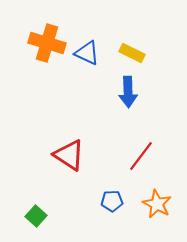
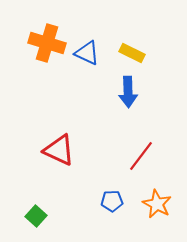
red triangle: moved 10 px left, 5 px up; rotated 8 degrees counterclockwise
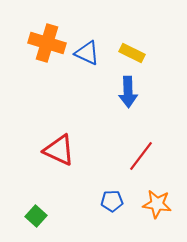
orange star: rotated 20 degrees counterclockwise
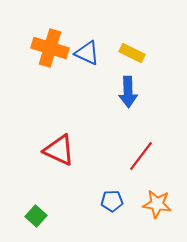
orange cross: moved 3 px right, 5 px down
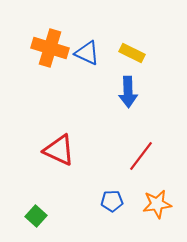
orange star: rotated 16 degrees counterclockwise
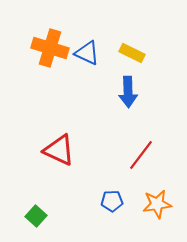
red line: moved 1 px up
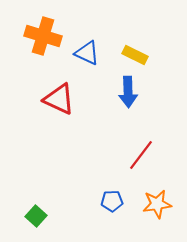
orange cross: moved 7 px left, 12 px up
yellow rectangle: moved 3 px right, 2 px down
red triangle: moved 51 px up
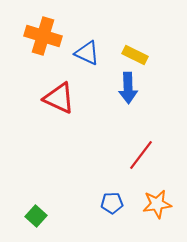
blue arrow: moved 4 px up
red triangle: moved 1 px up
blue pentagon: moved 2 px down
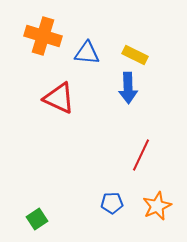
blue triangle: rotated 20 degrees counterclockwise
red line: rotated 12 degrees counterclockwise
orange star: moved 2 px down; rotated 16 degrees counterclockwise
green square: moved 1 px right, 3 px down; rotated 15 degrees clockwise
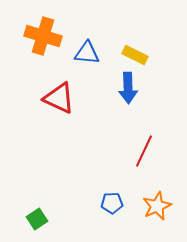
red line: moved 3 px right, 4 px up
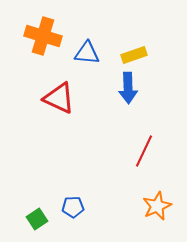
yellow rectangle: moved 1 px left; rotated 45 degrees counterclockwise
blue pentagon: moved 39 px left, 4 px down
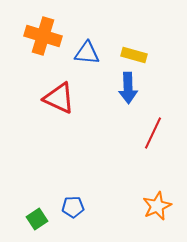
yellow rectangle: rotated 35 degrees clockwise
red line: moved 9 px right, 18 px up
